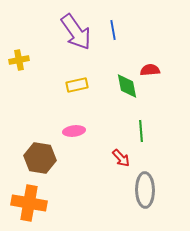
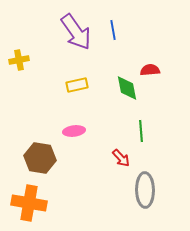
green diamond: moved 2 px down
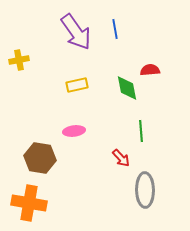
blue line: moved 2 px right, 1 px up
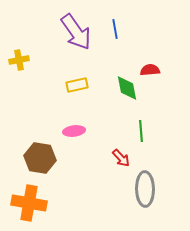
gray ellipse: moved 1 px up
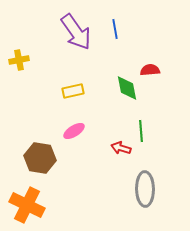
yellow rectangle: moved 4 px left, 6 px down
pink ellipse: rotated 25 degrees counterclockwise
red arrow: moved 10 px up; rotated 150 degrees clockwise
orange cross: moved 2 px left, 2 px down; rotated 16 degrees clockwise
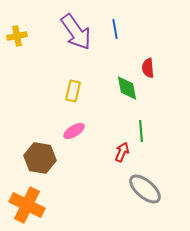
yellow cross: moved 2 px left, 24 px up
red semicircle: moved 2 px left, 2 px up; rotated 90 degrees counterclockwise
yellow rectangle: rotated 65 degrees counterclockwise
red arrow: moved 1 px right, 4 px down; rotated 96 degrees clockwise
gray ellipse: rotated 48 degrees counterclockwise
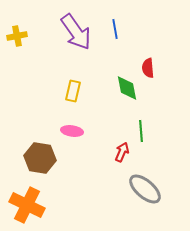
pink ellipse: moved 2 px left; rotated 40 degrees clockwise
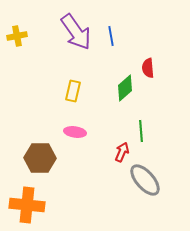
blue line: moved 4 px left, 7 px down
green diamond: moved 2 px left; rotated 60 degrees clockwise
pink ellipse: moved 3 px right, 1 px down
brown hexagon: rotated 8 degrees counterclockwise
gray ellipse: moved 9 px up; rotated 8 degrees clockwise
orange cross: rotated 20 degrees counterclockwise
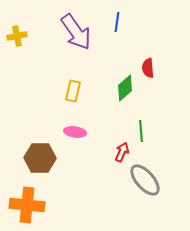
blue line: moved 6 px right, 14 px up; rotated 18 degrees clockwise
